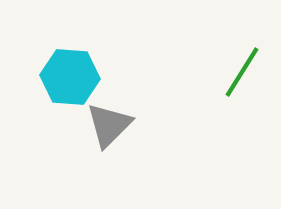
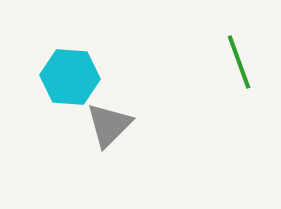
green line: moved 3 px left, 10 px up; rotated 52 degrees counterclockwise
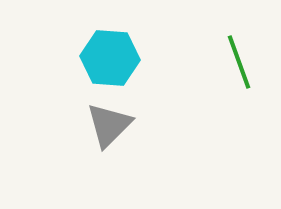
cyan hexagon: moved 40 px right, 19 px up
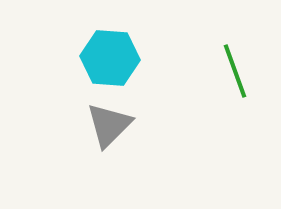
green line: moved 4 px left, 9 px down
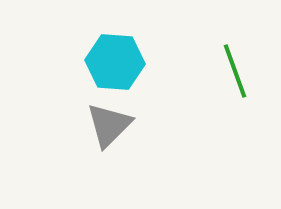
cyan hexagon: moved 5 px right, 4 px down
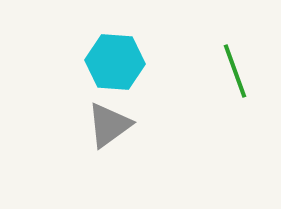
gray triangle: rotated 9 degrees clockwise
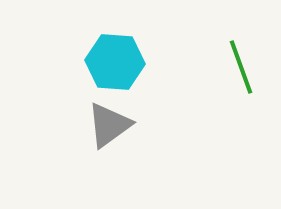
green line: moved 6 px right, 4 px up
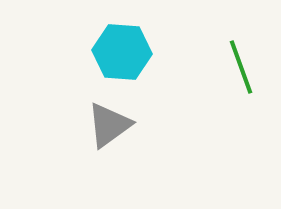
cyan hexagon: moved 7 px right, 10 px up
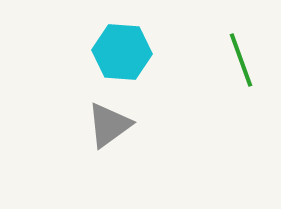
green line: moved 7 px up
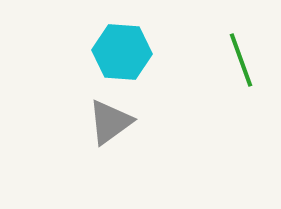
gray triangle: moved 1 px right, 3 px up
